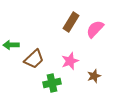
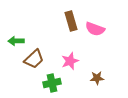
brown rectangle: moved 1 px up; rotated 48 degrees counterclockwise
pink semicircle: rotated 114 degrees counterclockwise
green arrow: moved 5 px right, 4 px up
brown star: moved 3 px right, 2 px down; rotated 16 degrees clockwise
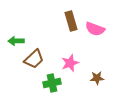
pink star: moved 2 px down
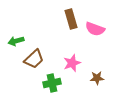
brown rectangle: moved 2 px up
green arrow: rotated 14 degrees counterclockwise
pink star: moved 2 px right
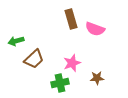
green cross: moved 8 px right
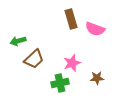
green arrow: moved 2 px right
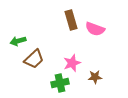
brown rectangle: moved 1 px down
brown star: moved 2 px left, 1 px up
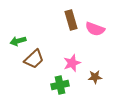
green cross: moved 2 px down
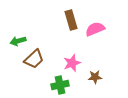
pink semicircle: rotated 138 degrees clockwise
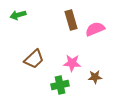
green arrow: moved 26 px up
pink star: rotated 24 degrees clockwise
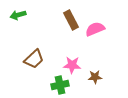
brown rectangle: rotated 12 degrees counterclockwise
pink star: moved 2 px down
